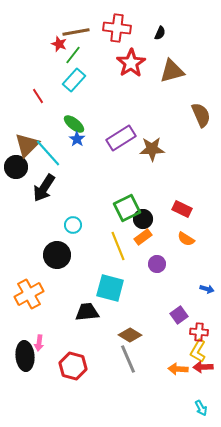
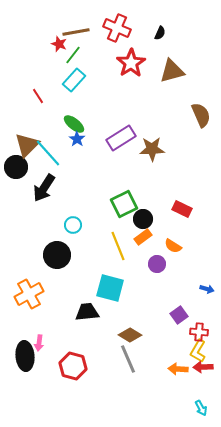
red cross at (117, 28): rotated 16 degrees clockwise
green square at (127, 208): moved 3 px left, 4 px up
orange semicircle at (186, 239): moved 13 px left, 7 px down
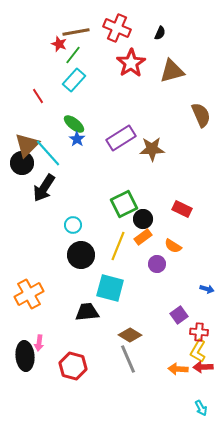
black circle at (16, 167): moved 6 px right, 4 px up
yellow line at (118, 246): rotated 44 degrees clockwise
black circle at (57, 255): moved 24 px right
